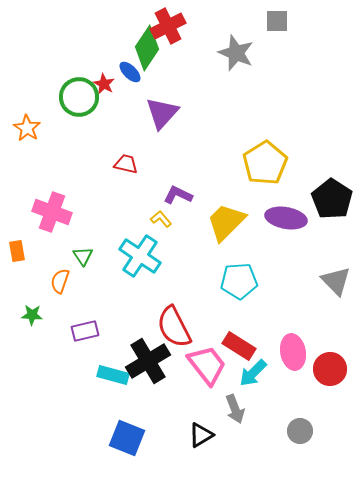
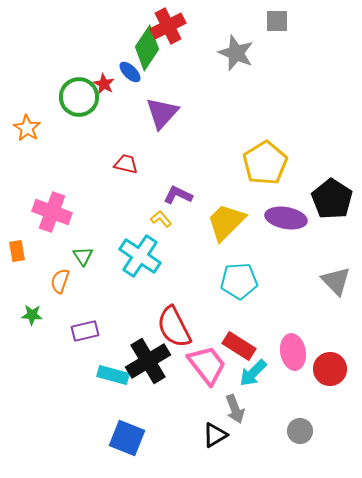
black triangle: moved 14 px right
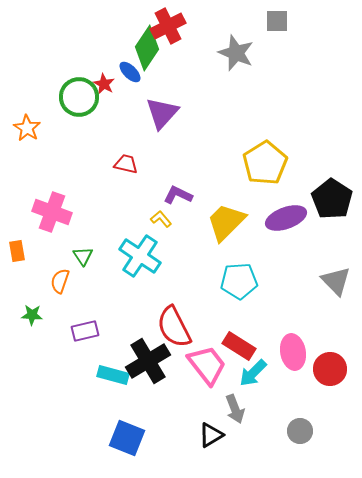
purple ellipse: rotated 30 degrees counterclockwise
black triangle: moved 4 px left
